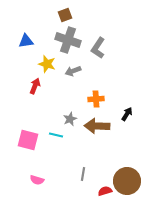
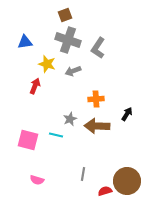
blue triangle: moved 1 px left, 1 px down
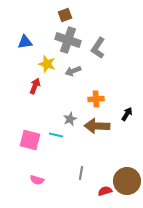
pink square: moved 2 px right
gray line: moved 2 px left, 1 px up
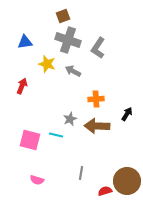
brown square: moved 2 px left, 1 px down
gray arrow: rotated 49 degrees clockwise
red arrow: moved 13 px left
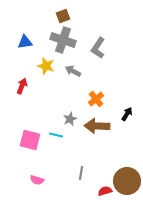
gray cross: moved 5 px left
yellow star: moved 1 px left, 2 px down
orange cross: rotated 35 degrees counterclockwise
